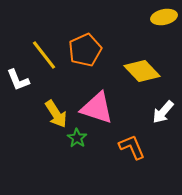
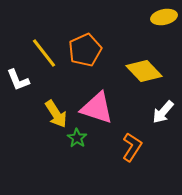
yellow line: moved 2 px up
yellow diamond: moved 2 px right
orange L-shape: rotated 56 degrees clockwise
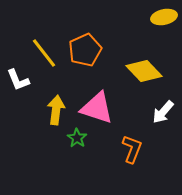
yellow arrow: moved 4 px up; rotated 140 degrees counterclockwise
orange L-shape: moved 2 px down; rotated 12 degrees counterclockwise
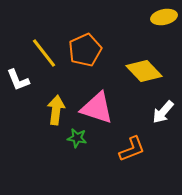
green star: rotated 24 degrees counterclockwise
orange L-shape: rotated 48 degrees clockwise
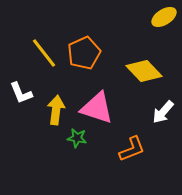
yellow ellipse: rotated 20 degrees counterclockwise
orange pentagon: moved 1 px left, 3 px down
white L-shape: moved 3 px right, 13 px down
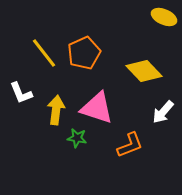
yellow ellipse: rotated 55 degrees clockwise
orange L-shape: moved 2 px left, 4 px up
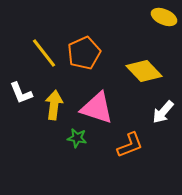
yellow arrow: moved 2 px left, 5 px up
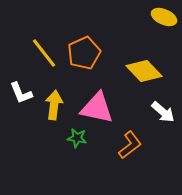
pink triangle: rotated 6 degrees counterclockwise
white arrow: rotated 90 degrees counterclockwise
orange L-shape: rotated 16 degrees counterclockwise
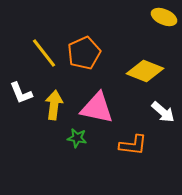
yellow diamond: moved 1 px right; rotated 24 degrees counterclockwise
orange L-shape: moved 3 px right; rotated 44 degrees clockwise
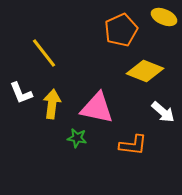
orange pentagon: moved 37 px right, 23 px up
yellow arrow: moved 2 px left, 1 px up
